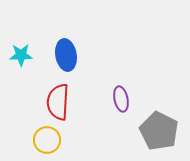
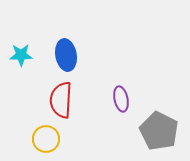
red semicircle: moved 3 px right, 2 px up
yellow circle: moved 1 px left, 1 px up
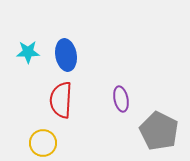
cyan star: moved 7 px right, 3 px up
yellow circle: moved 3 px left, 4 px down
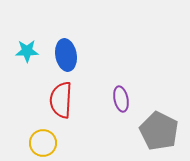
cyan star: moved 1 px left, 1 px up
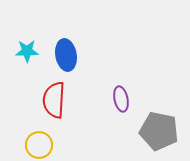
red semicircle: moved 7 px left
gray pentagon: rotated 15 degrees counterclockwise
yellow circle: moved 4 px left, 2 px down
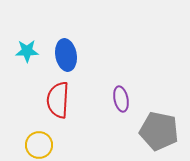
red semicircle: moved 4 px right
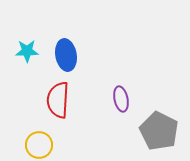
gray pentagon: rotated 15 degrees clockwise
